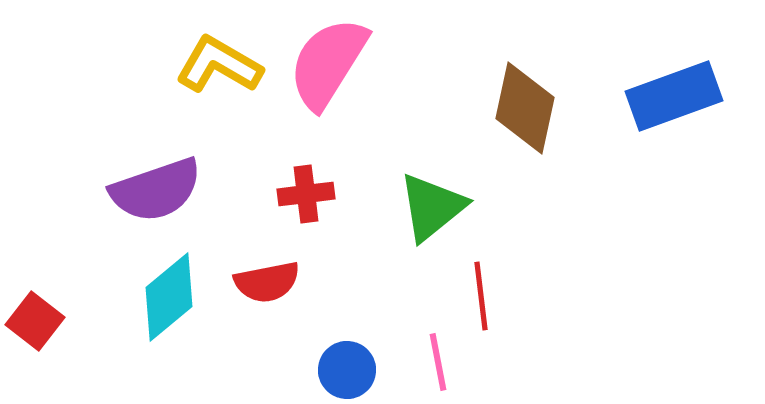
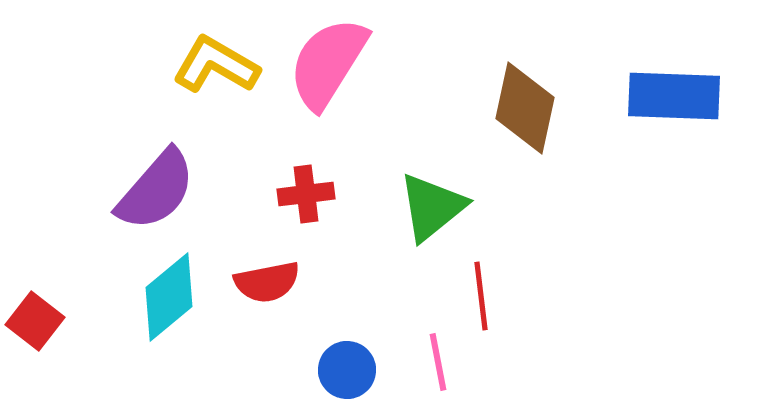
yellow L-shape: moved 3 px left
blue rectangle: rotated 22 degrees clockwise
purple semicircle: rotated 30 degrees counterclockwise
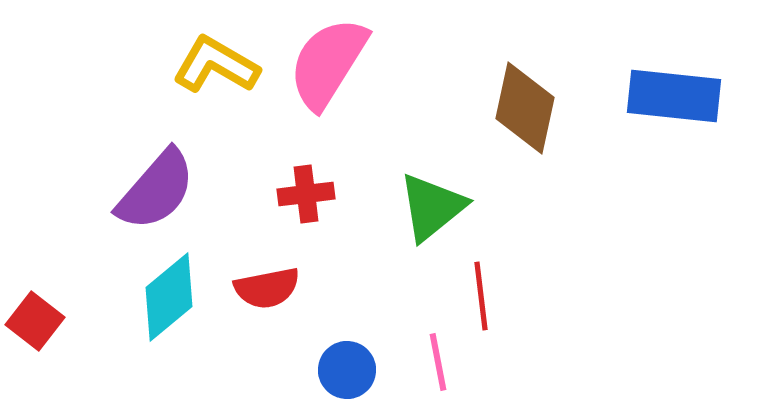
blue rectangle: rotated 4 degrees clockwise
red semicircle: moved 6 px down
